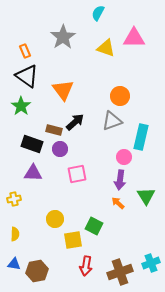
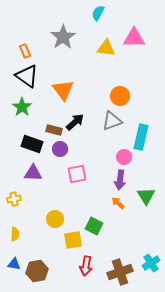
yellow triangle: rotated 12 degrees counterclockwise
green star: moved 1 px right, 1 px down
cyan cross: rotated 12 degrees counterclockwise
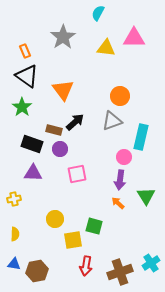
green square: rotated 12 degrees counterclockwise
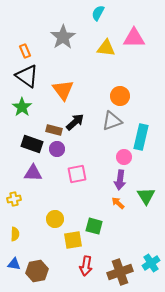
purple circle: moved 3 px left
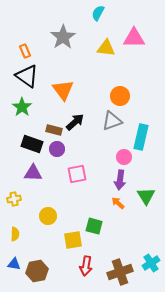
yellow circle: moved 7 px left, 3 px up
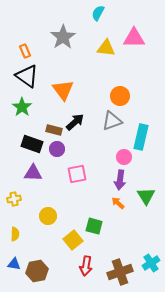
yellow square: rotated 30 degrees counterclockwise
